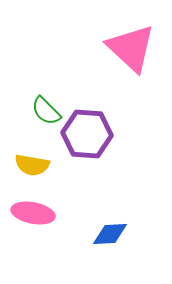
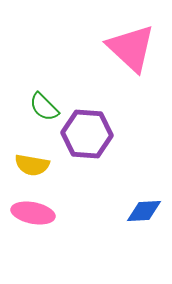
green semicircle: moved 2 px left, 4 px up
blue diamond: moved 34 px right, 23 px up
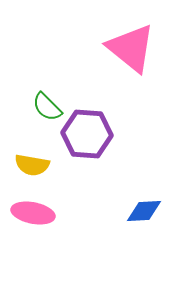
pink triangle: rotated 4 degrees counterclockwise
green semicircle: moved 3 px right
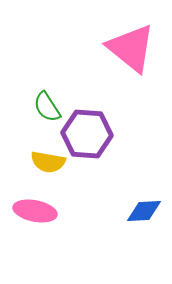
green semicircle: rotated 12 degrees clockwise
yellow semicircle: moved 16 px right, 3 px up
pink ellipse: moved 2 px right, 2 px up
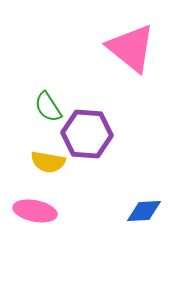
green semicircle: moved 1 px right
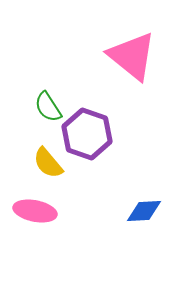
pink triangle: moved 1 px right, 8 px down
purple hexagon: rotated 15 degrees clockwise
yellow semicircle: moved 1 px down; rotated 40 degrees clockwise
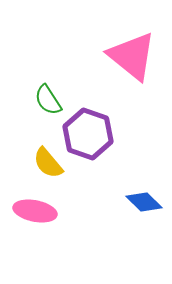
green semicircle: moved 7 px up
purple hexagon: moved 1 px right
blue diamond: moved 9 px up; rotated 48 degrees clockwise
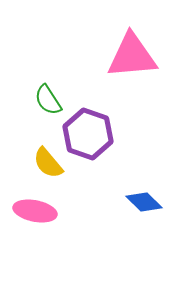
pink triangle: rotated 44 degrees counterclockwise
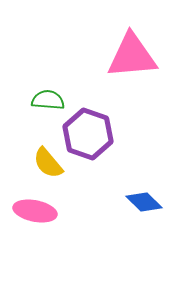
green semicircle: rotated 128 degrees clockwise
